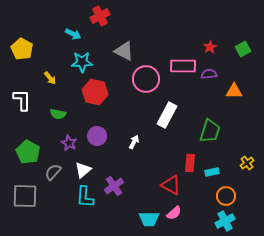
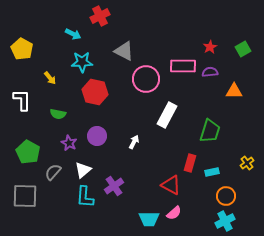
purple semicircle: moved 1 px right, 2 px up
red rectangle: rotated 12 degrees clockwise
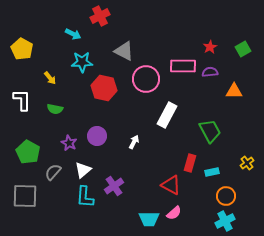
red hexagon: moved 9 px right, 4 px up
green semicircle: moved 3 px left, 5 px up
green trapezoid: rotated 45 degrees counterclockwise
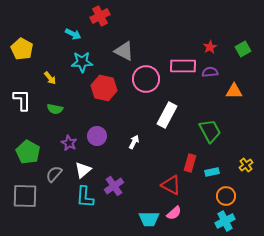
yellow cross: moved 1 px left, 2 px down
gray semicircle: moved 1 px right, 2 px down
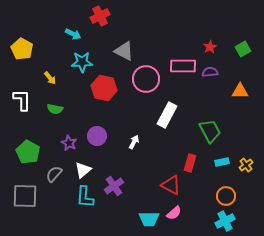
orange triangle: moved 6 px right
cyan rectangle: moved 10 px right, 10 px up
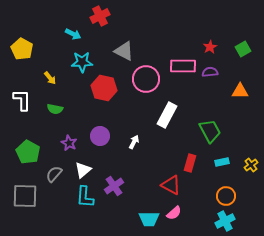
purple circle: moved 3 px right
yellow cross: moved 5 px right
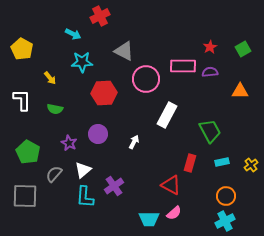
red hexagon: moved 5 px down; rotated 15 degrees counterclockwise
purple circle: moved 2 px left, 2 px up
